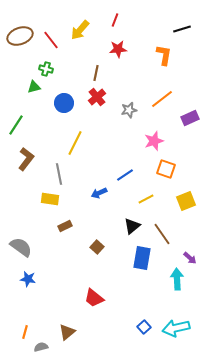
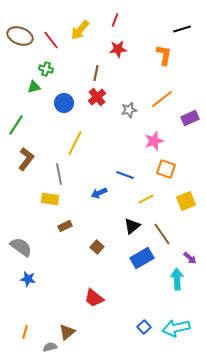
brown ellipse at (20, 36): rotated 40 degrees clockwise
blue line at (125, 175): rotated 54 degrees clockwise
blue rectangle at (142, 258): rotated 50 degrees clockwise
gray semicircle at (41, 347): moved 9 px right
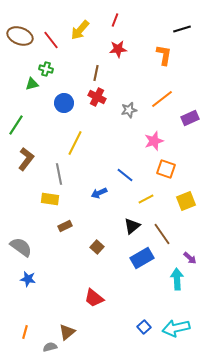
green triangle at (34, 87): moved 2 px left, 3 px up
red cross at (97, 97): rotated 24 degrees counterclockwise
blue line at (125, 175): rotated 18 degrees clockwise
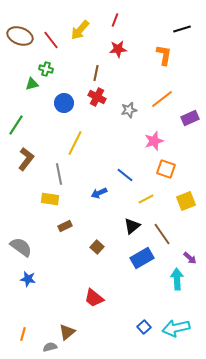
orange line at (25, 332): moved 2 px left, 2 px down
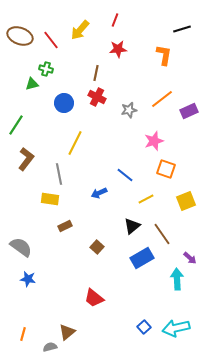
purple rectangle at (190, 118): moved 1 px left, 7 px up
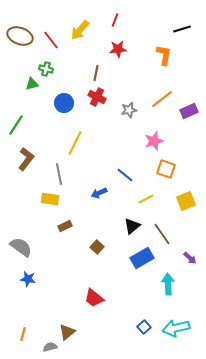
cyan arrow at (177, 279): moved 9 px left, 5 px down
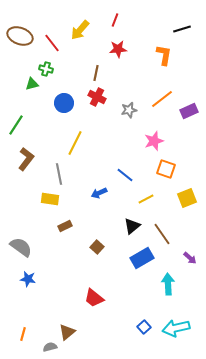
red line at (51, 40): moved 1 px right, 3 px down
yellow square at (186, 201): moved 1 px right, 3 px up
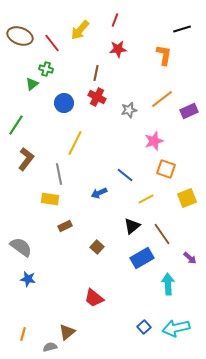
green triangle at (32, 84): rotated 24 degrees counterclockwise
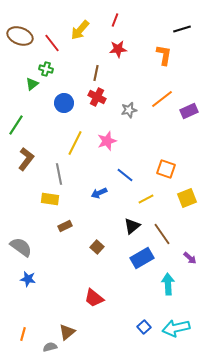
pink star at (154, 141): moved 47 px left
